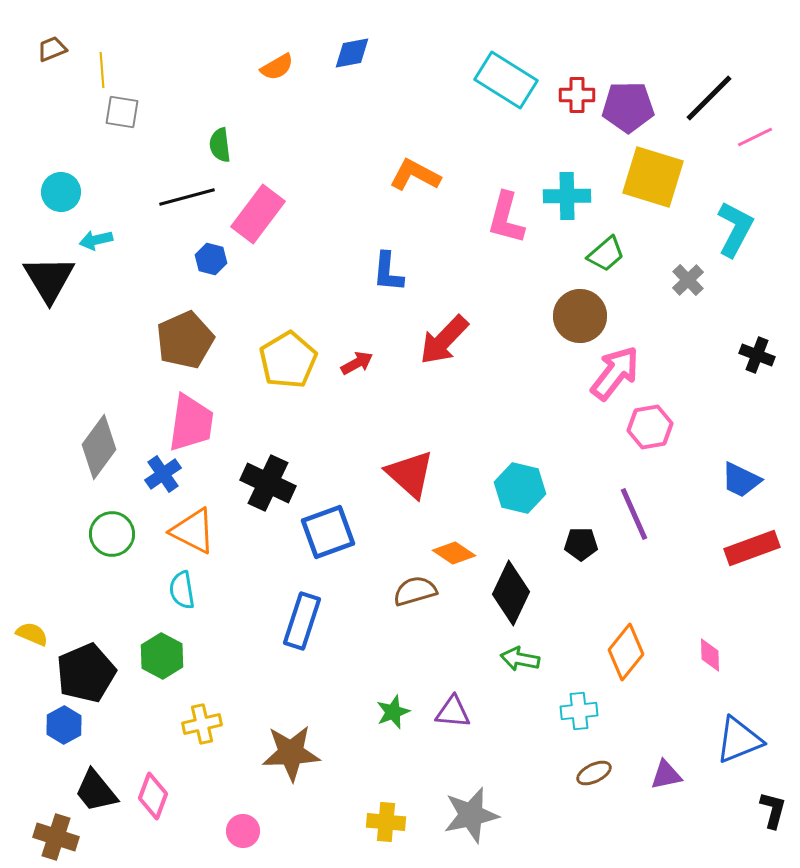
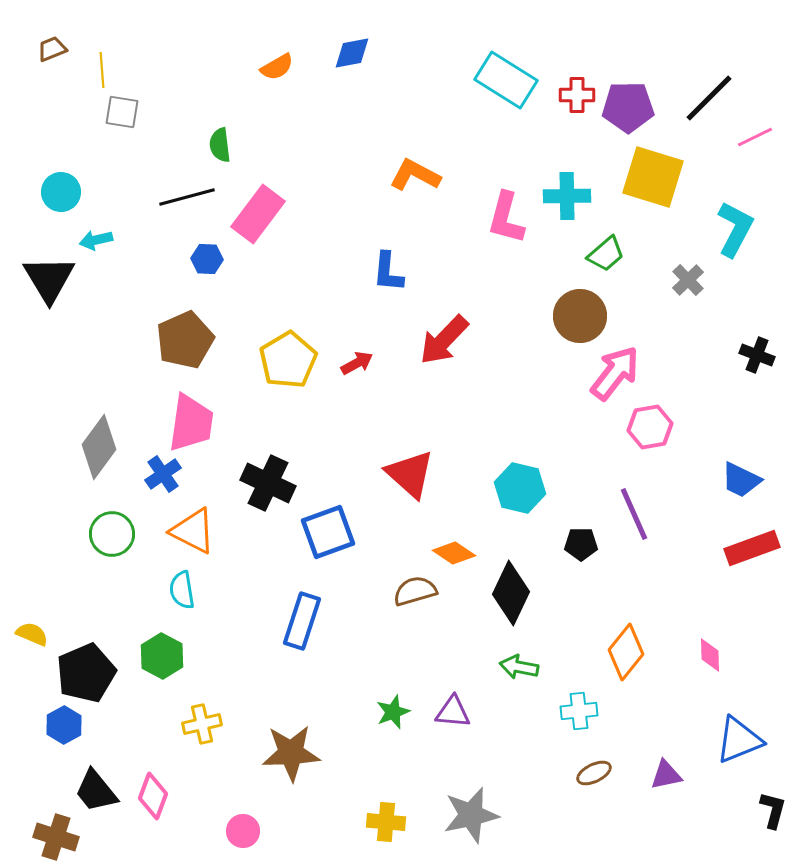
blue hexagon at (211, 259): moved 4 px left; rotated 12 degrees counterclockwise
green arrow at (520, 659): moved 1 px left, 8 px down
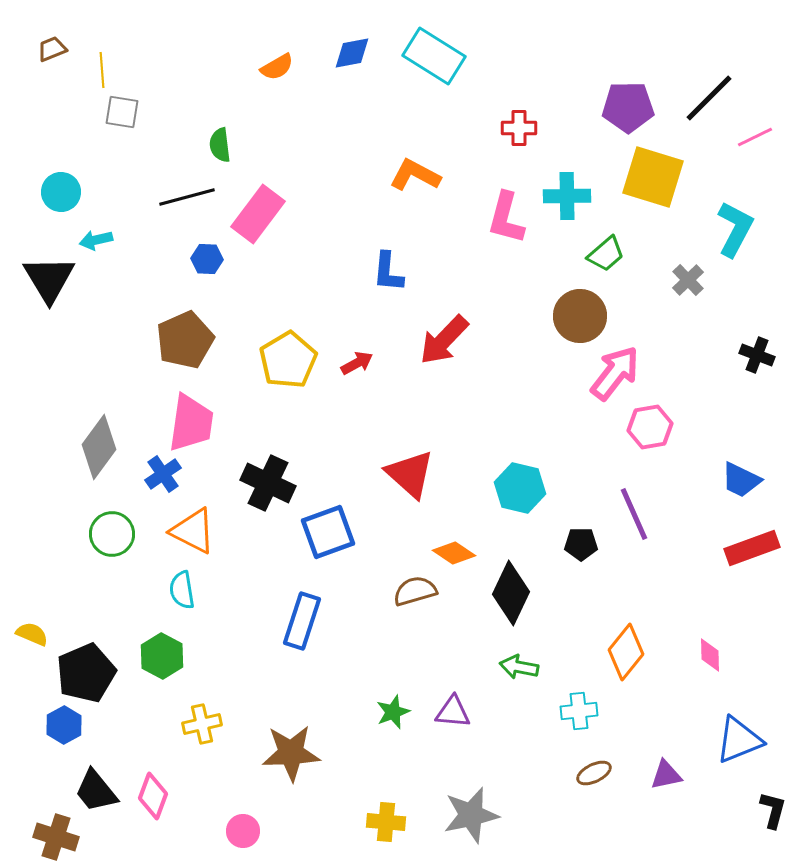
cyan rectangle at (506, 80): moved 72 px left, 24 px up
red cross at (577, 95): moved 58 px left, 33 px down
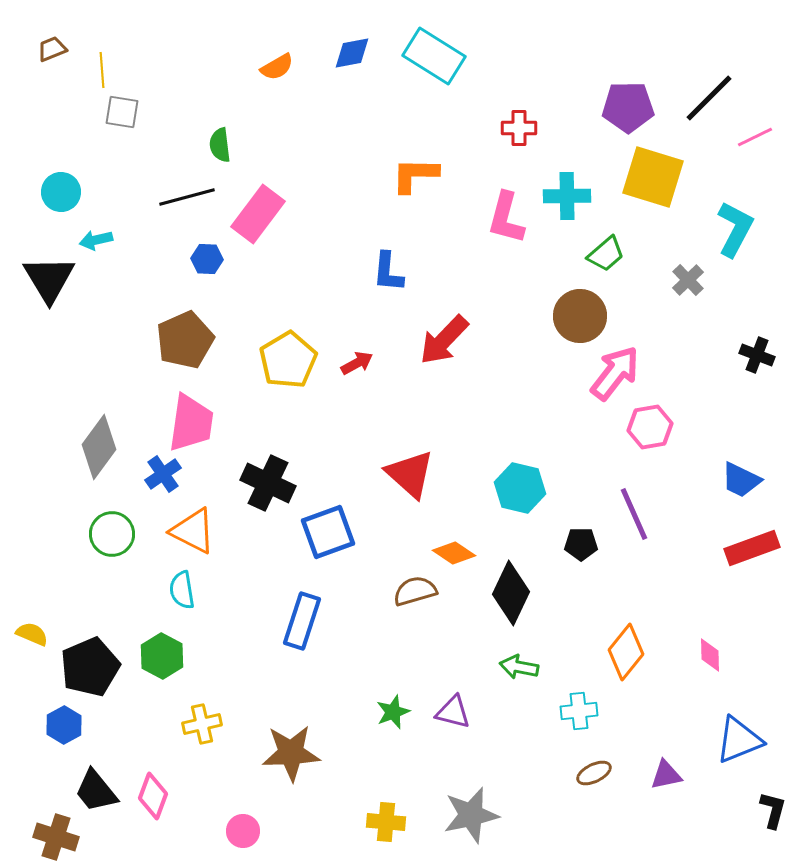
orange L-shape at (415, 175): rotated 27 degrees counterclockwise
black pentagon at (86, 673): moved 4 px right, 6 px up
purple triangle at (453, 712): rotated 9 degrees clockwise
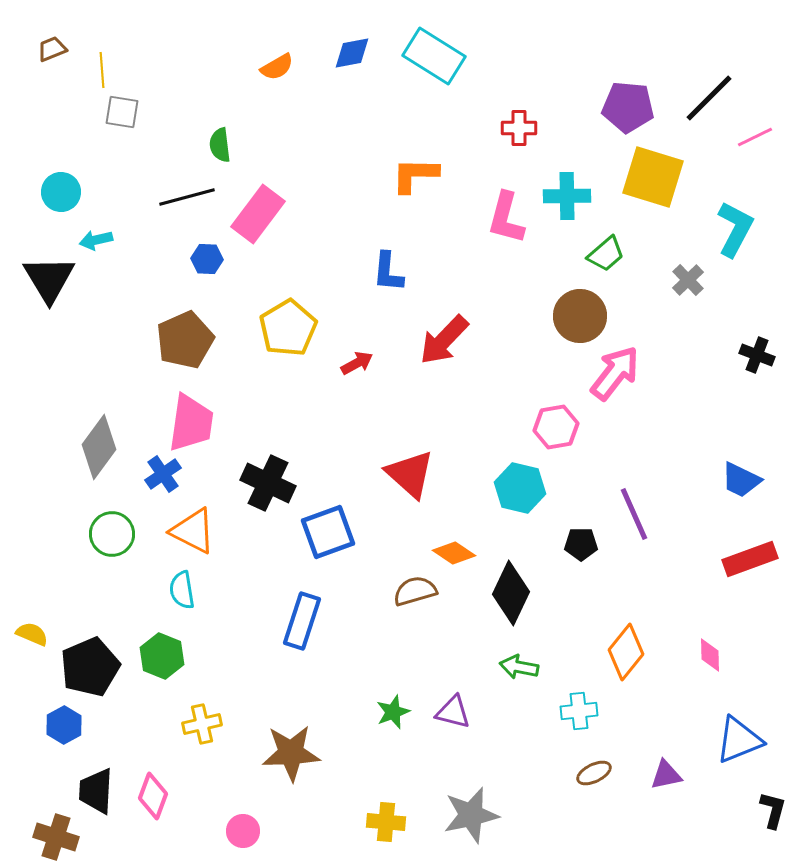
purple pentagon at (628, 107): rotated 6 degrees clockwise
yellow pentagon at (288, 360): moved 32 px up
pink hexagon at (650, 427): moved 94 px left
red rectangle at (752, 548): moved 2 px left, 11 px down
green hexagon at (162, 656): rotated 6 degrees counterclockwise
black trapezoid at (96, 791): rotated 42 degrees clockwise
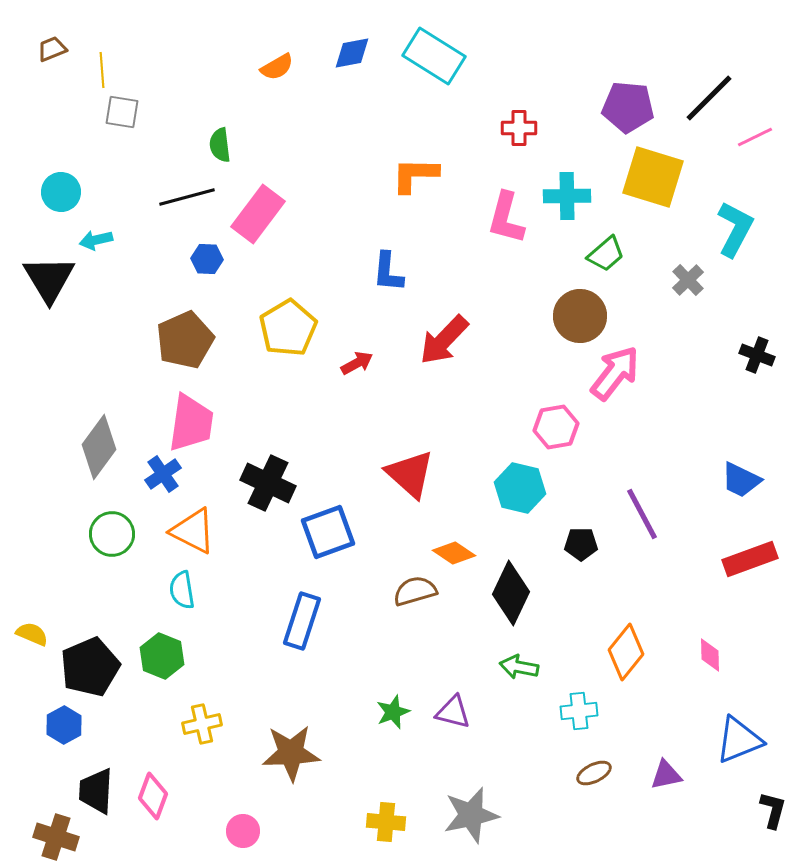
purple line at (634, 514): moved 8 px right; rotated 4 degrees counterclockwise
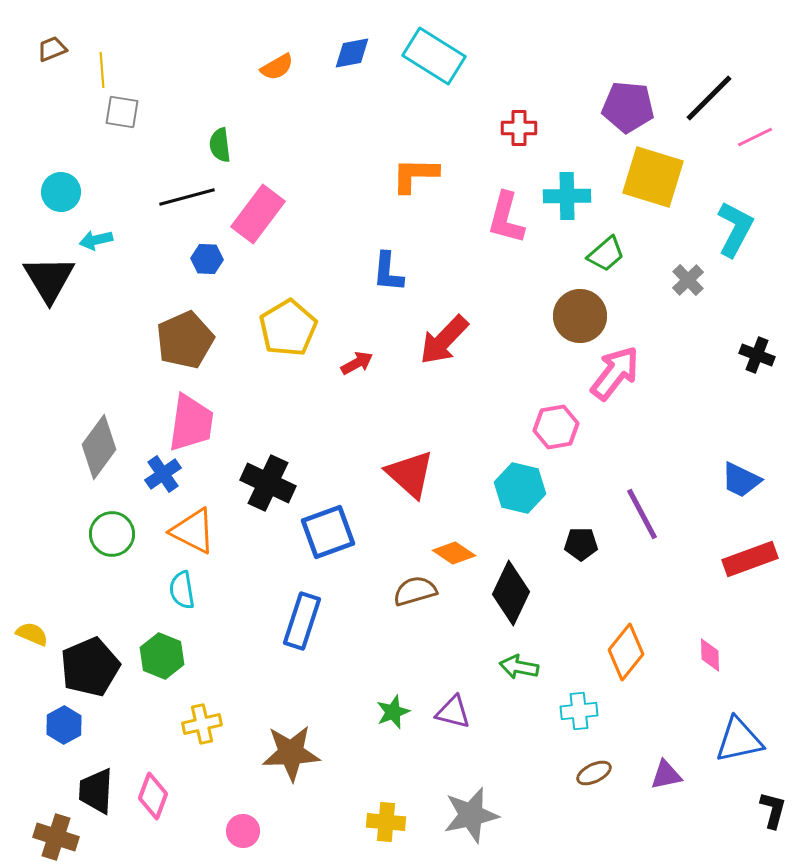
blue triangle at (739, 740): rotated 10 degrees clockwise
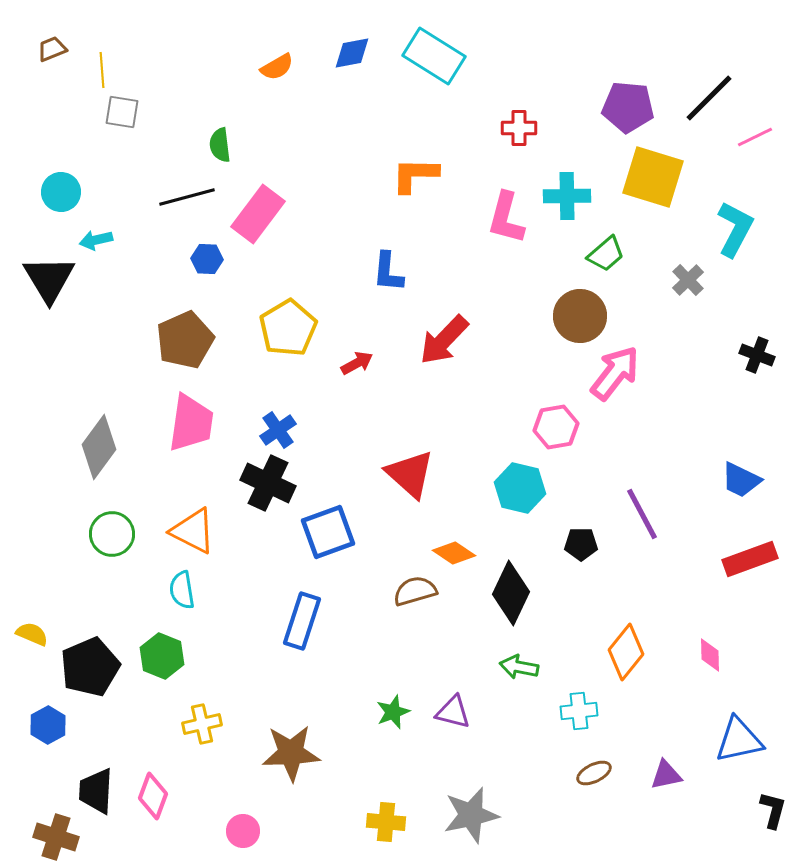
blue cross at (163, 474): moved 115 px right, 44 px up
blue hexagon at (64, 725): moved 16 px left
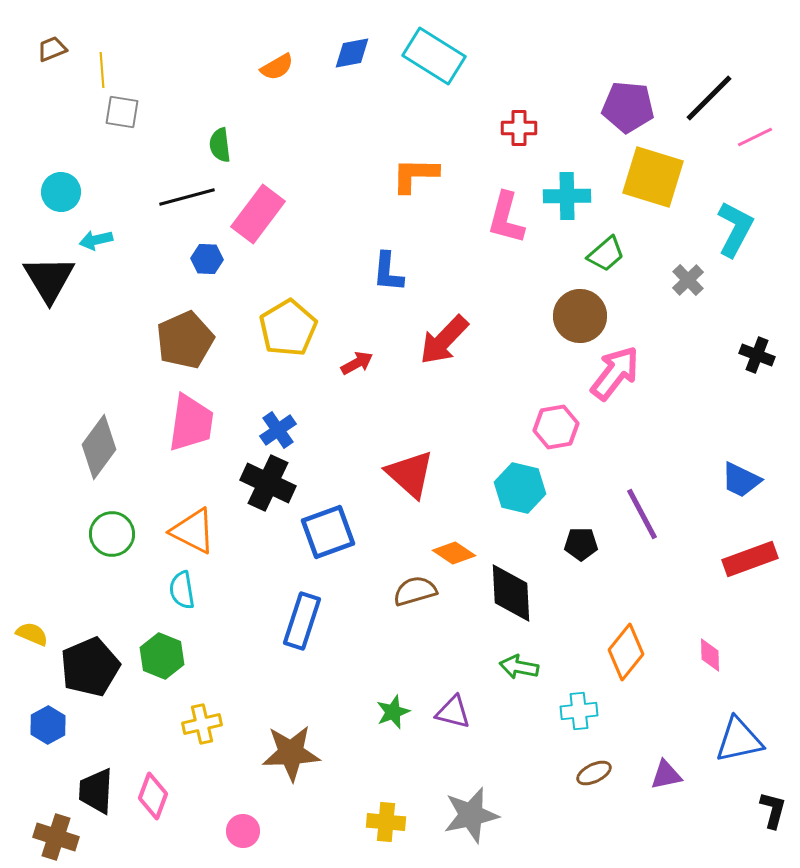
black diamond at (511, 593): rotated 28 degrees counterclockwise
